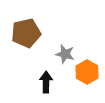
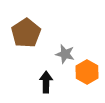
brown pentagon: rotated 20 degrees counterclockwise
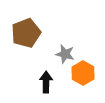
brown pentagon: rotated 12 degrees clockwise
orange hexagon: moved 4 px left, 1 px down
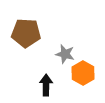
brown pentagon: rotated 24 degrees clockwise
black arrow: moved 3 px down
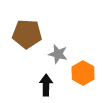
brown pentagon: moved 1 px right, 1 px down
gray star: moved 7 px left
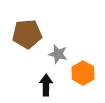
brown pentagon: rotated 8 degrees counterclockwise
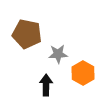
brown pentagon: rotated 16 degrees clockwise
gray star: rotated 18 degrees counterclockwise
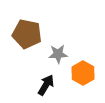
black arrow: rotated 30 degrees clockwise
